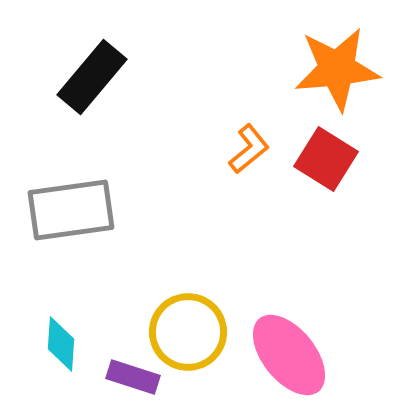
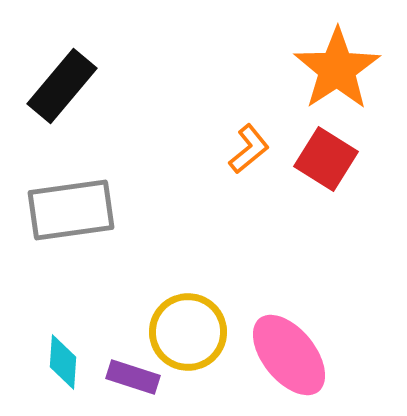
orange star: rotated 28 degrees counterclockwise
black rectangle: moved 30 px left, 9 px down
cyan diamond: moved 2 px right, 18 px down
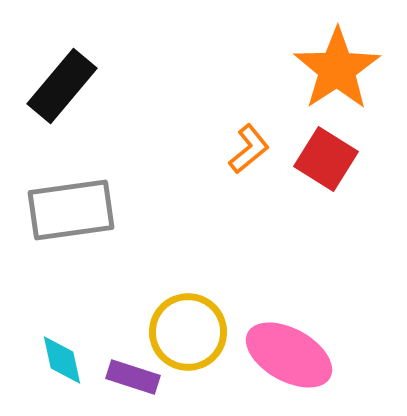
pink ellipse: rotated 22 degrees counterclockwise
cyan diamond: moved 1 px left, 2 px up; rotated 16 degrees counterclockwise
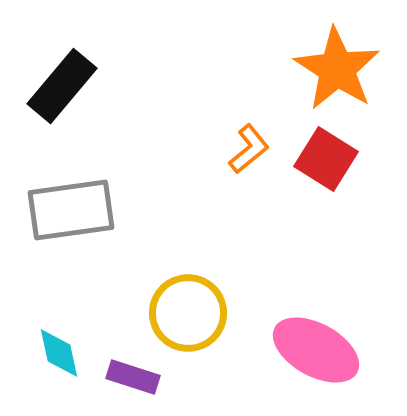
orange star: rotated 6 degrees counterclockwise
yellow circle: moved 19 px up
pink ellipse: moved 27 px right, 5 px up
cyan diamond: moved 3 px left, 7 px up
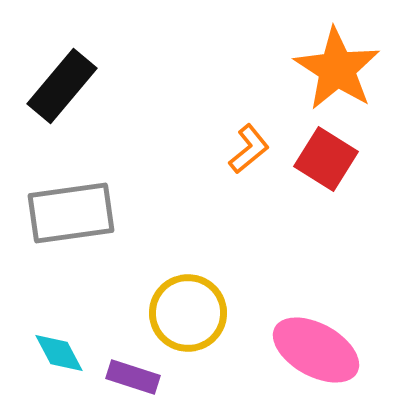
gray rectangle: moved 3 px down
cyan diamond: rotated 16 degrees counterclockwise
